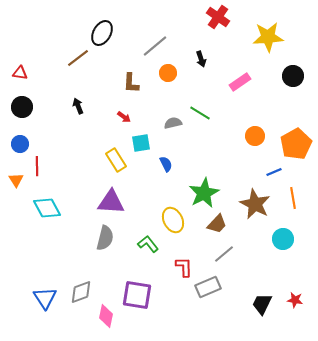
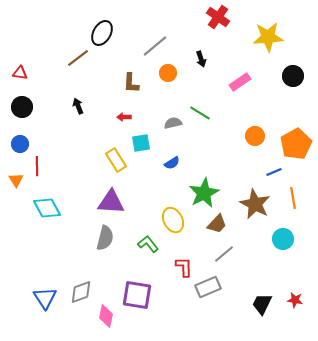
red arrow at (124, 117): rotated 144 degrees clockwise
blue semicircle at (166, 164): moved 6 px right, 1 px up; rotated 84 degrees clockwise
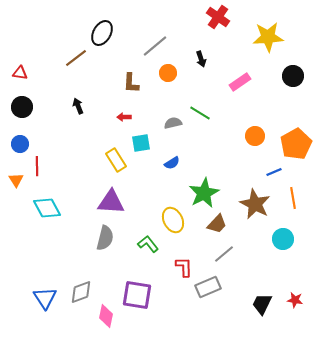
brown line at (78, 58): moved 2 px left
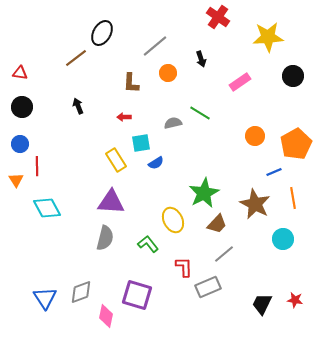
blue semicircle at (172, 163): moved 16 px left
purple square at (137, 295): rotated 8 degrees clockwise
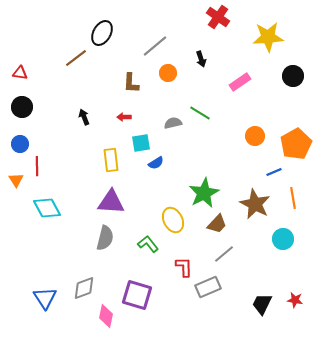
black arrow at (78, 106): moved 6 px right, 11 px down
yellow rectangle at (116, 160): moved 5 px left; rotated 25 degrees clockwise
gray diamond at (81, 292): moved 3 px right, 4 px up
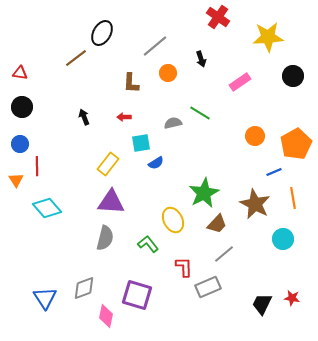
yellow rectangle at (111, 160): moved 3 px left, 4 px down; rotated 45 degrees clockwise
cyan diamond at (47, 208): rotated 12 degrees counterclockwise
red star at (295, 300): moved 3 px left, 2 px up
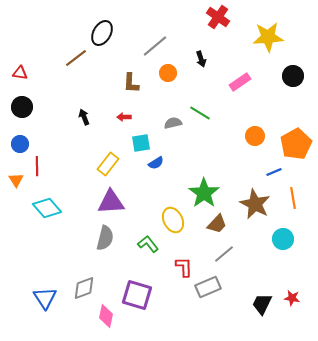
green star at (204, 193): rotated 8 degrees counterclockwise
purple triangle at (111, 202): rotated 8 degrees counterclockwise
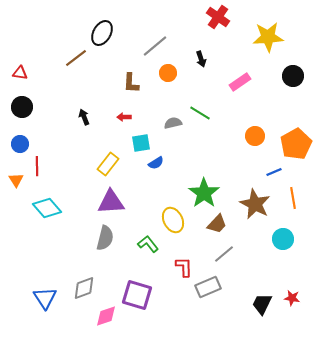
pink diamond at (106, 316): rotated 60 degrees clockwise
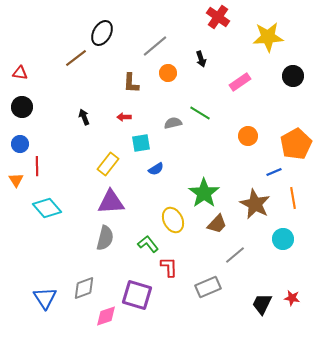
orange circle at (255, 136): moved 7 px left
blue semicircle at (156, 163): moved 6 px down
gray line at (224, 254): moved 11 px right, 1 px down
red L-shape at (184, 267): moved 15 px left
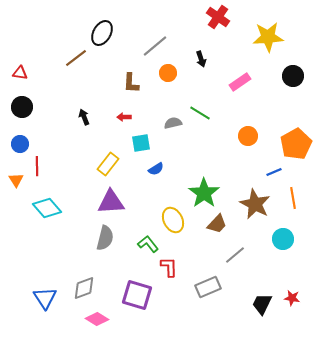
pink diamond at (106, 316): moved 9 px left, 3 px down; rotated 50 degrees clockwise
